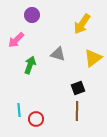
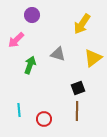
red circle: moved 8 px right
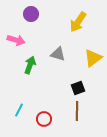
purple circle: moved 1 px left, 1 px up
yellow arrow: moved 4 px left, 2 px up
pink arrow: rotated 120 degrees counterclockwise
cyan line: rotated 32 degrees clockwise
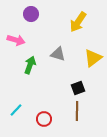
cyan line: moved 3 px left; rotated 16 degrees clockwise
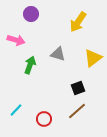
brown line: rotated 48 degrees clockwise
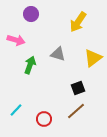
brown line: moved 1 px left
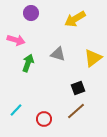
purple circle: moved 1 px up
yellow arrow: moved 3 px left, 3 px up; rotated 25 degrees clockwise
green arrow: moved 2 px left, 2 px up
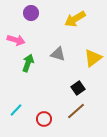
black square: rotated 16 degrees counterclockwise
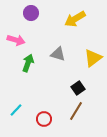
brown line: rotated 18 degrees counterclockwise
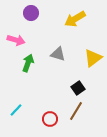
red circle: moved 6 px right
